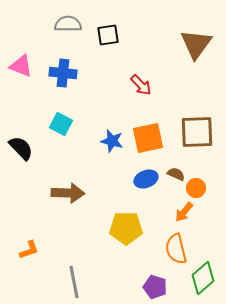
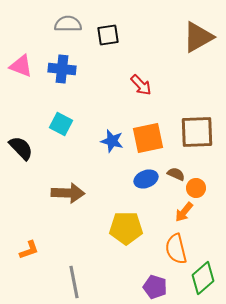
brown triangle: moved 2 px right, 7 px up; rotated 24 degrees clockwise
blue cross: moved 1 px left, 4 px up
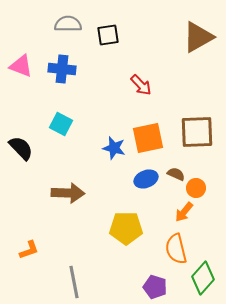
blue star: moved 2 px right, 7 px down
green diamond: rotated 8 degrees counterclockwise
